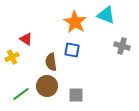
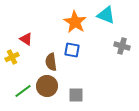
green line: moved 2 px right, 3 px up
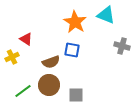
brown semicircle: rotated 102 degrees counterclockwise
brown circle: moved 2 px right, 1 px up
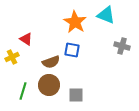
green line: rotated 36 degrees counterclockwise
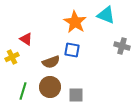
brown circle: moved 1 px right, 2 px down
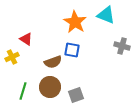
brown semicircle: moved 2 px right
gray square: rotated 21 degrees counterclockwise
